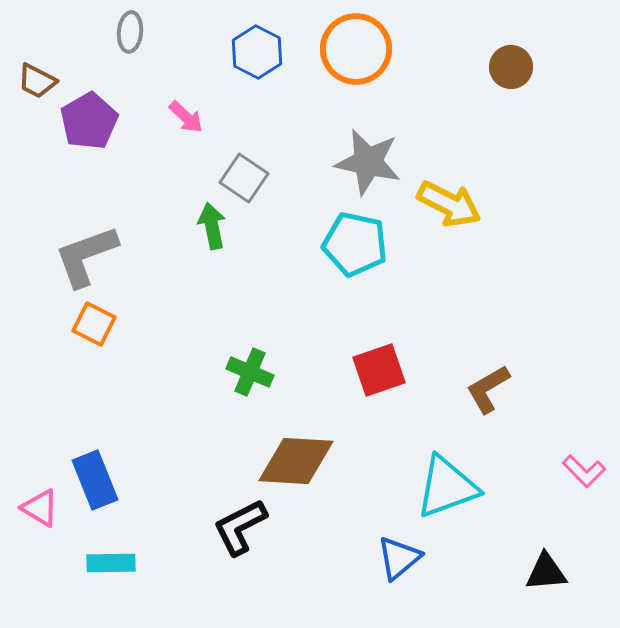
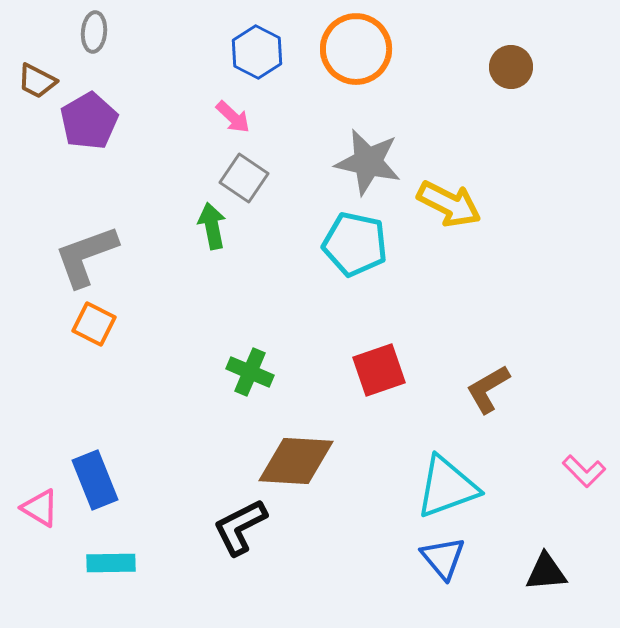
gray ellipse: moved 36 px left
pink arrow: moved 47 px right
blue triangle: moved 44 px right; rotated 30 degrees counterclockwise
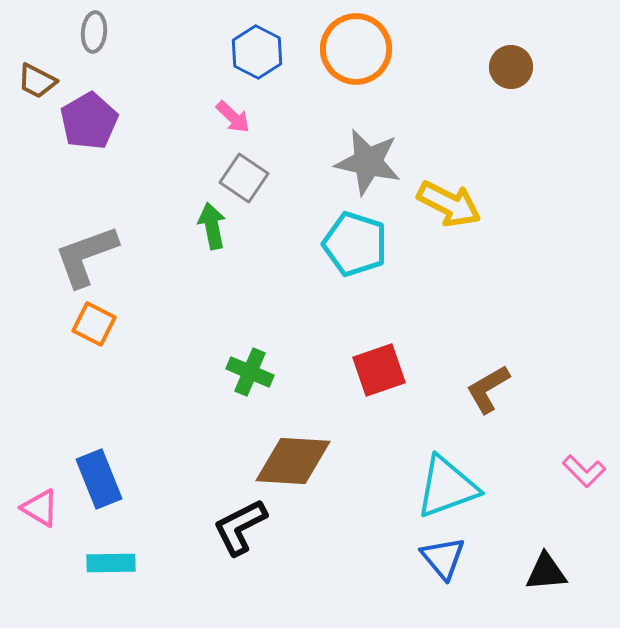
cyan pentagon: rotated 6 degrees clockwise
brown diamond: moved 3 px left
blue rectangle: moved 4 px right, 1 px up
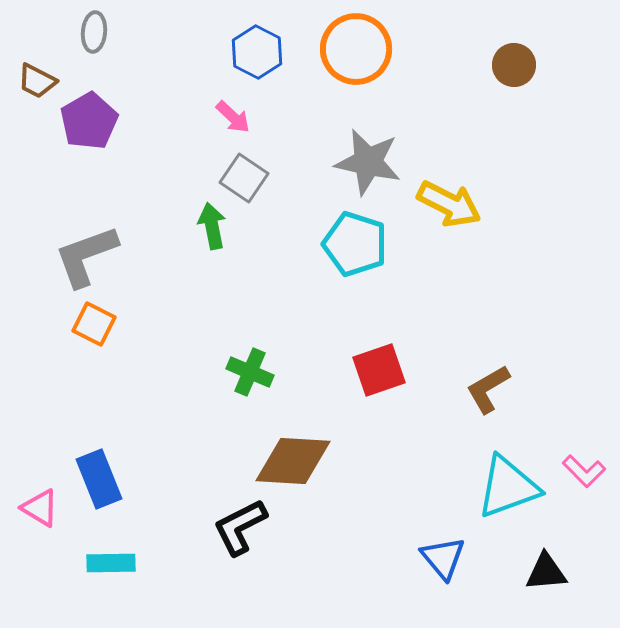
brown circle: moved 3 px right, 2 px up
cyan triangle: moved 61 px right
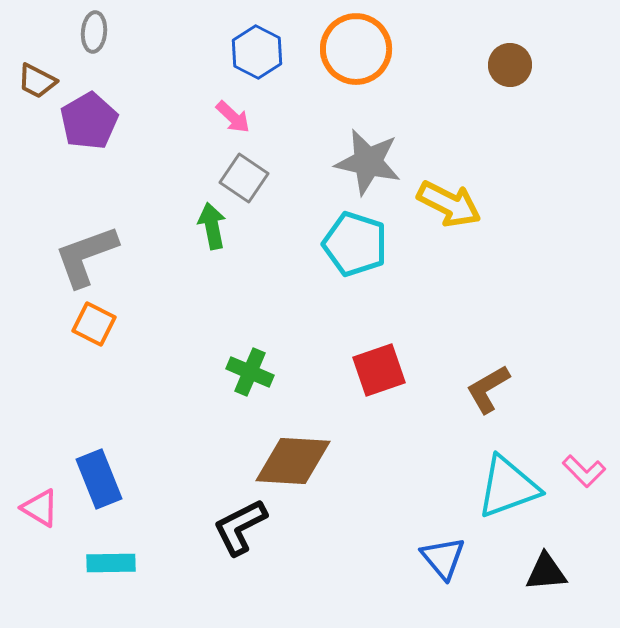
brown circle: moved 4 px left
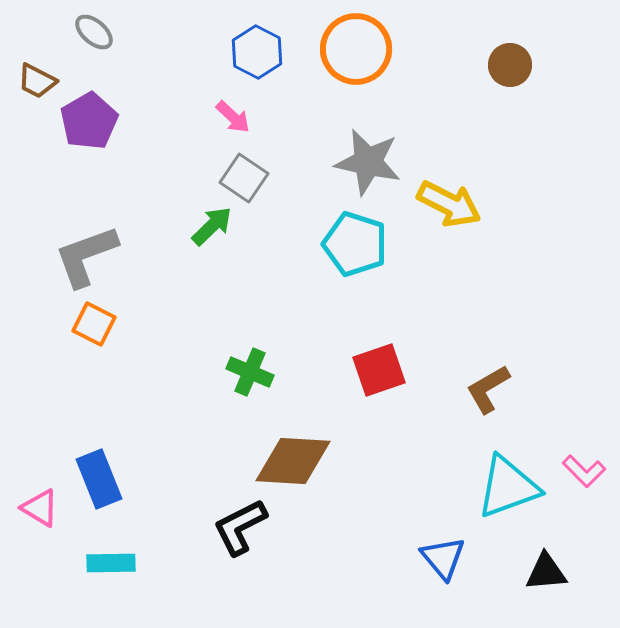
gray ellipse: rotated 54 degrees counterclockwise
green arrow: rotated 57 degrees clockwise
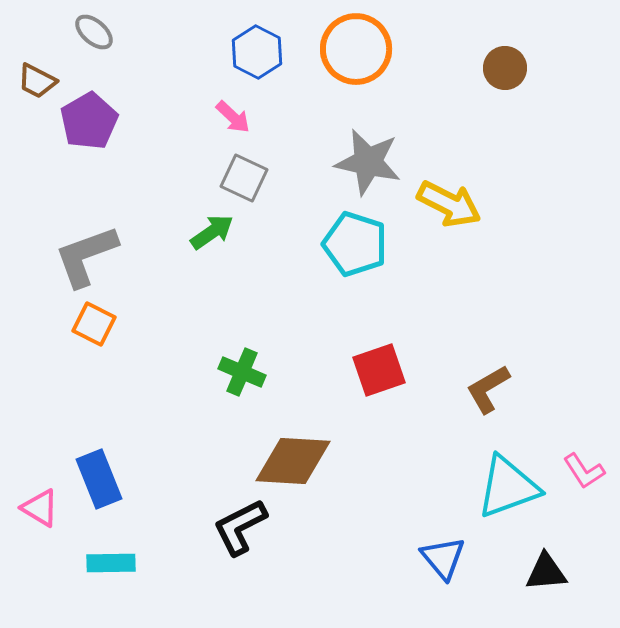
brown circle: moved 5 px left, 3 px down
gray square: rotated 9 degrees counterclockwise
green arrow: moved 6 px down; rotated 9 degrees clockwise
green cross: moved 8 px left
pink L-shape: rotated 12 degrees clockwise
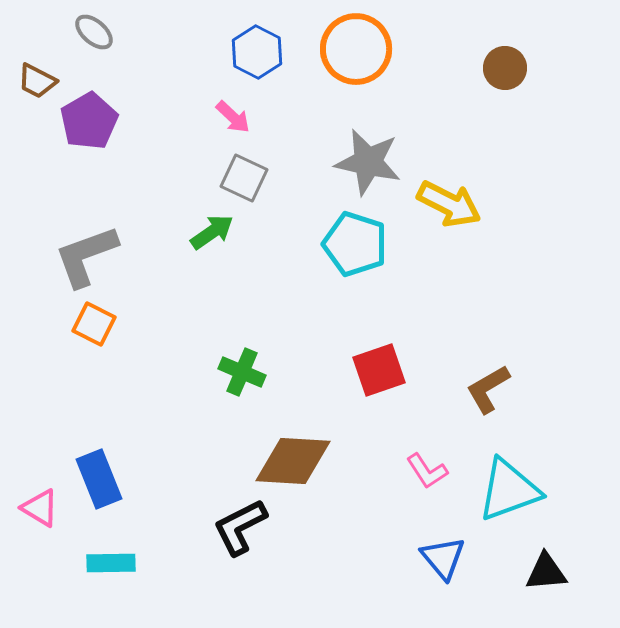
pink L-shape: moved 157 px left
cyan triangle: moved 1 px right, 3 px down
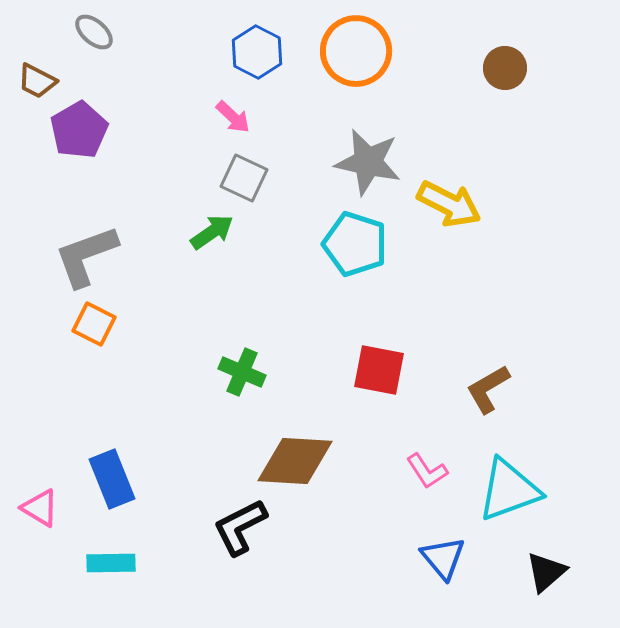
orange circle: moved 2 px down
purple pentagon: moved 10 px left, 9 px down
red square: rotated 30 degrees clockwise
brown diamond: moved 2 px right
blue rectangle: moved 13 px right
black triangle: rotated 36 degrees counterclockwise
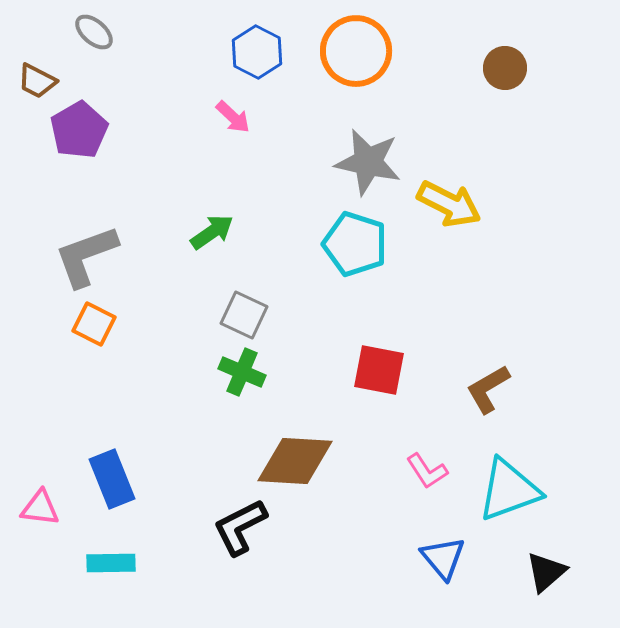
gray square: moved 137 px down
pink triangle: rotated 24 degrees counterclockwise
